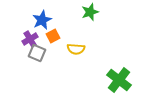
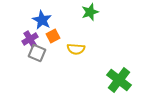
blue star: rotated 18 degrees counterclockwise
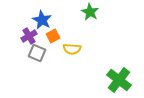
green star: rotated 24 degrees counterclockwise
purple cross: moved 1 px left, 3 px up
yellow semicircle: moved 4 px left
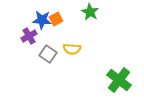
blue star: rotated 24 degrees counterclockwise
orange square: moved 3 px right, 17 px up
gray square: moved 11 px right, 1 px down; rotated 12 degrees clockwise
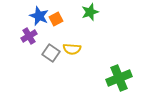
green star: rotated 24 degrees clockwise
blue star: moved 3 px left, 4 px up; rotated 18 degrees clockwise
gray square: moved 3 px right, 1 px up
green cross: moved 2 px up; rotated 30 degrees clockwise
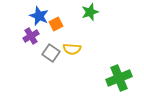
orange square: moved 5 px down
purple cross: moved 2 px right
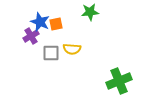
green star: rotated 12 degrees clockwise
blue star: moved 1 px right, 6 px down
orange square: rotated 16 degrees clockwise
gray square: rotated 36 degrees counterclockwise
green cross: moved 3 px down
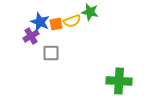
green star: rotated 18 degrees clockwise
yellow semicircle: moved 28 px up; rotated 24 degrees counterclockwise
green cross: rotated 25 degrees clockwise
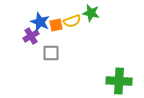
green star: moved 1 px right, 1 px down
orange square: moved 1 px down
